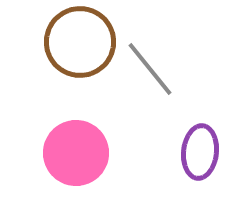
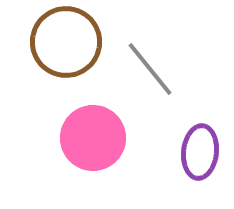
brown circle: moved 14 px left
pink circle: moved 17 px right, 15 px up
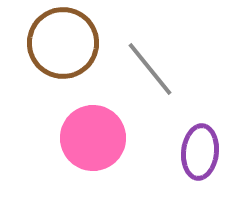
brown circle: moved 3 px left, 1 px down
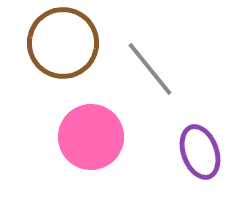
pink circle: moved 2 px left, 1 px up
purple ellipse: rotated 26 degrees counterclockwise
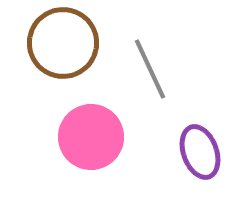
gray line: rotated 14 degrees clockwise
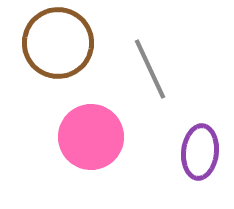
brown circle: moved 5 px left
purple ellipse: rotated 26 degrees clockwise
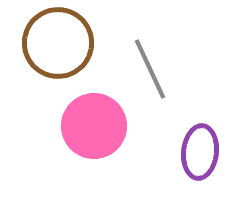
pink circle: moved 3 px right, 11 px up
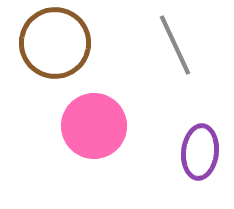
brown circle: moved 3 px left
gray line: moved 25 px right, 24 px up
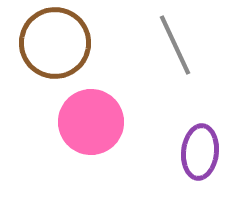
pink circle: moved 3 px left, 4 px up
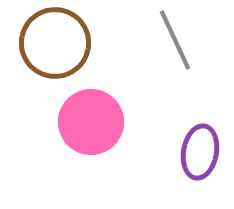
gray line: moved 5 px up
purple ellipse: rotated 4 degrees clockwise
